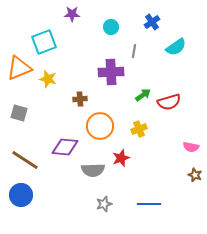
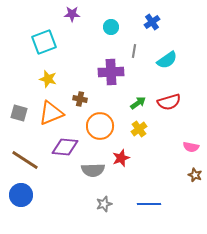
cyan semicircle: moved 9 px left, 13 px down
orange triangle: moved 32 px right, 45 px down
green arrow: moved 5 px left, 8 px down
brown cross: rotated 16 degrees clockwise
yellow cross: rotated 14 degrees counterclockwise
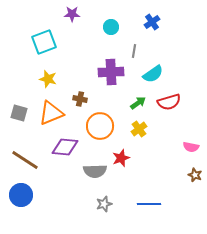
cyan semicircle: moved 14 px left, 14 px down
gray semicircle: moved 2 px right, 1 px down
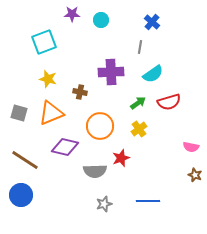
blue cross: rotated 14 degrees counterclockwise
cyan circle: moved 10 px left, 7 px up
gray line: moved 6 px right, 4 px up
brown cross: moved 7 px up
purple diamond: rotated 8 degrees clockwise
blue line: moved 1 px left, 3 px up
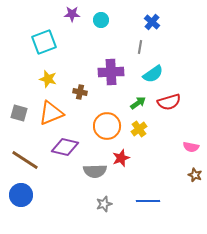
orange circle: moved 7 px right
